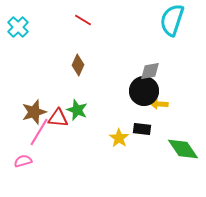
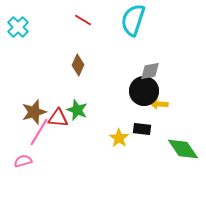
cyan semicircle: moved 39 px left
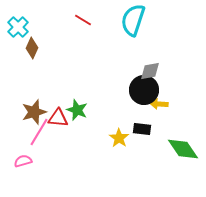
brown diamond: moved 46 px left, 17 px up
black circle: moved 1 px up
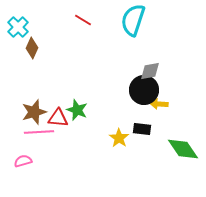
pink line: rotated 56 degrees clockwise
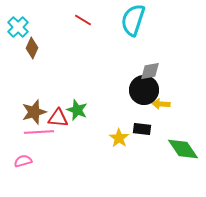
yellow arrow: moved 2 px right
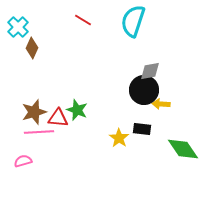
cyan semicircle: moved 1 px down
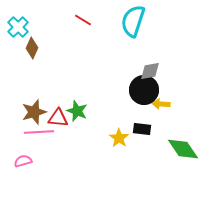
green star: moved 1 px down
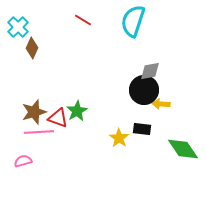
green star: rotated 20 degrees clockwise
red triangle: rotated 15 degrees clockwise
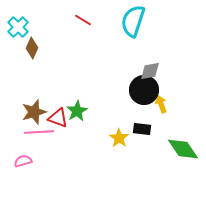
yellow arrow: rotated 66 degrees clockwise
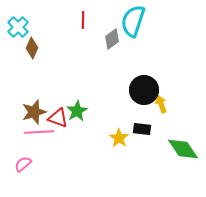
red line: rotated 60 degrees clockwise
gray diamond: moved 38 px left, 32 px up; rotated 25 degrees counterclockwise
pink semicircle: moved 3 px down; rotated 24 degrees counterclockwise
